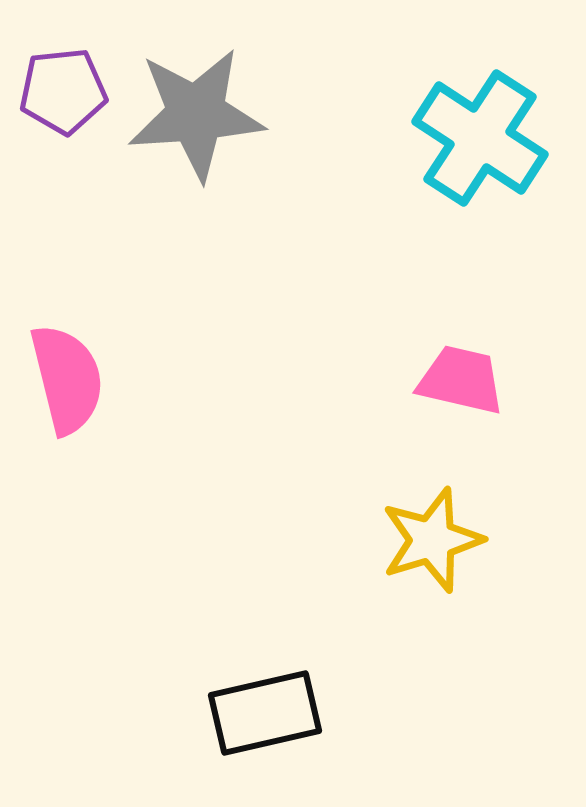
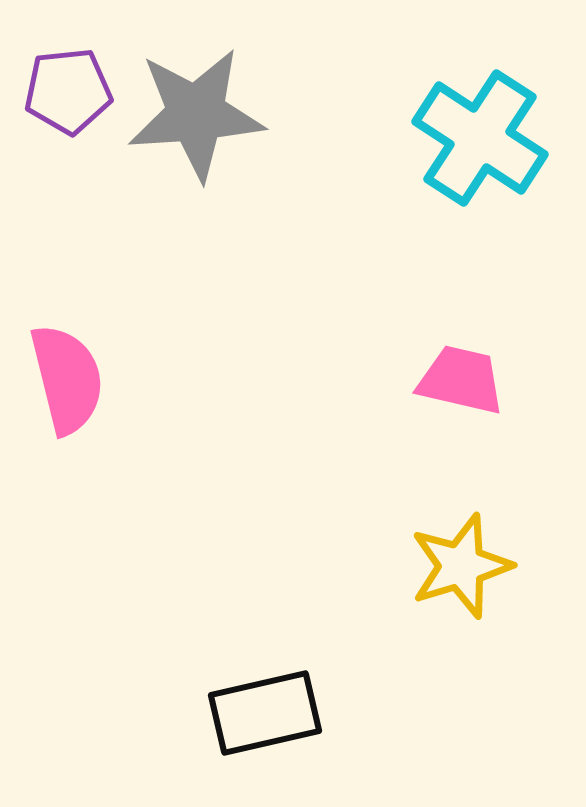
purple pentagon: moved 5 px right
yellow star: moved 29 px right, 26 px down
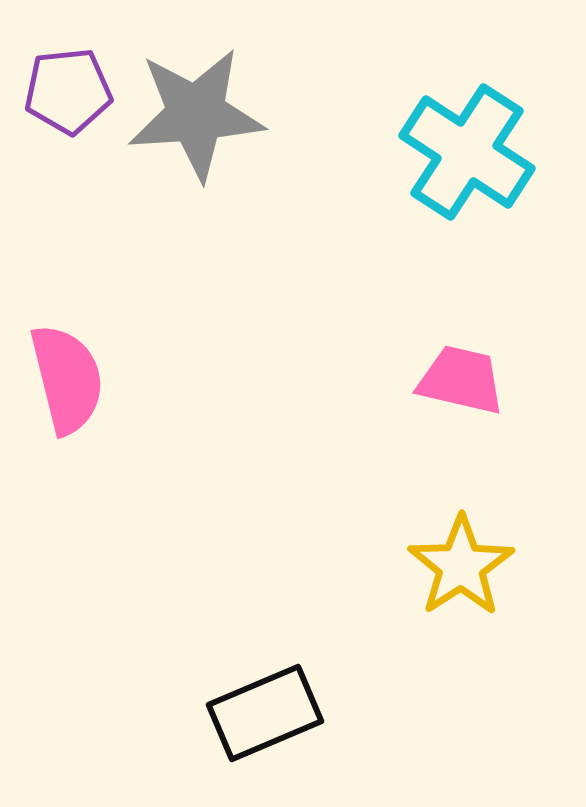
cyan cross: moved 13 px left, 14 px down
yellow star: rotated 16 degrees counterclockwise
black rectangle: rotated 10 degrees counterclockwise
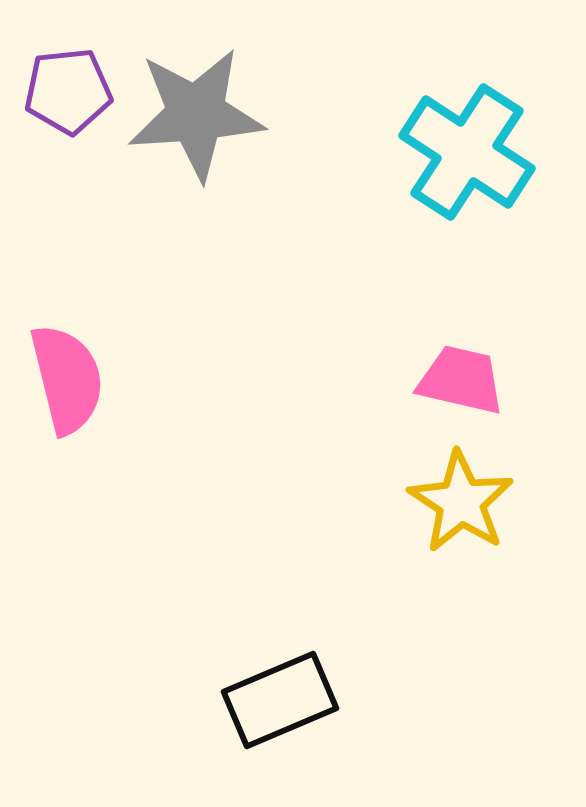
yellow star: moved 64 px up; rotated 6 degrees counterclockwise
black rectangle: moved 15 px right, 13 px up
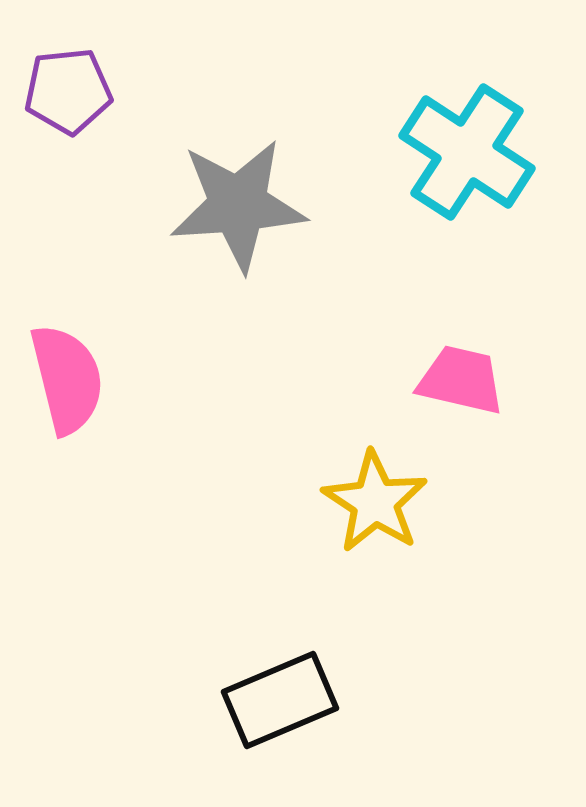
gray star: moved 42 px right, 91 px down
yellow star: moved 86 px left
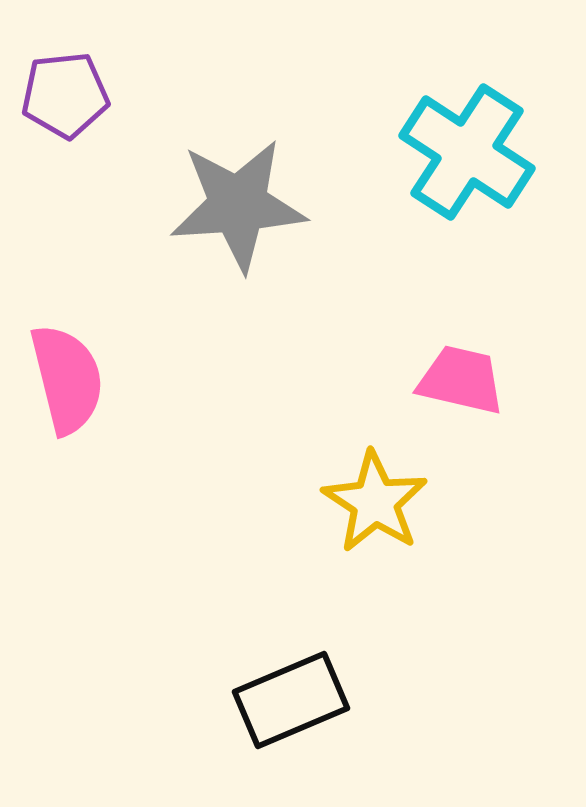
purple pentagon: moved 3 px left, 4 px down
black rectangle: moved 11 px right
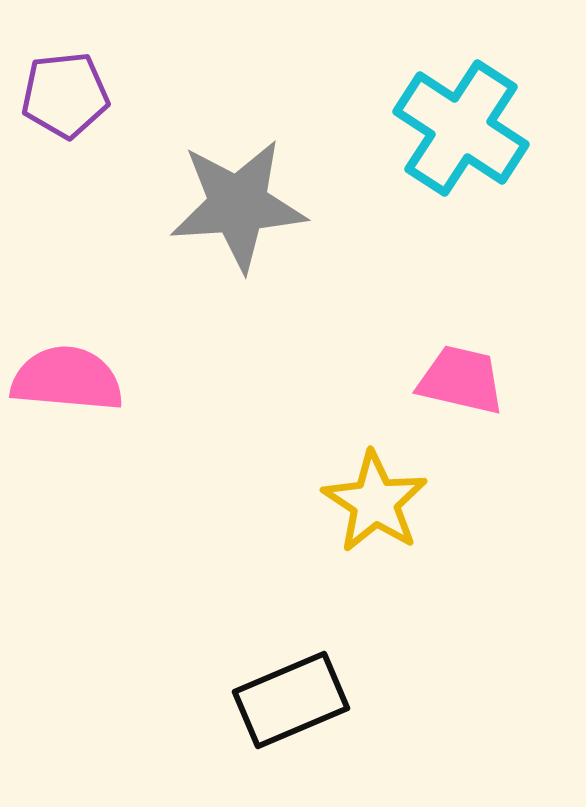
cyan cross: moved 6 px left, 24 px up
pink semicircle: rotated 71 degrees counterclockwise
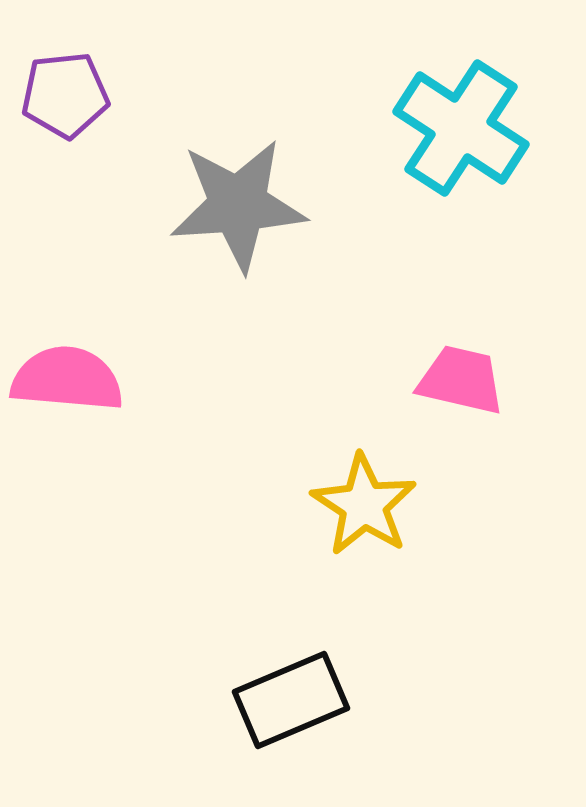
yellow star: moved 11 px left, 3 px down
